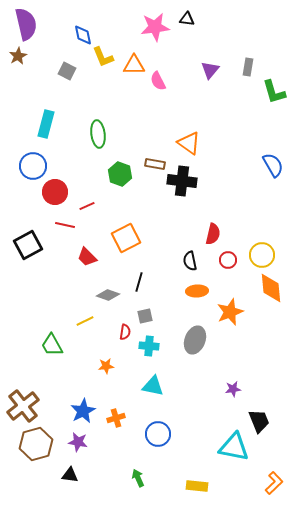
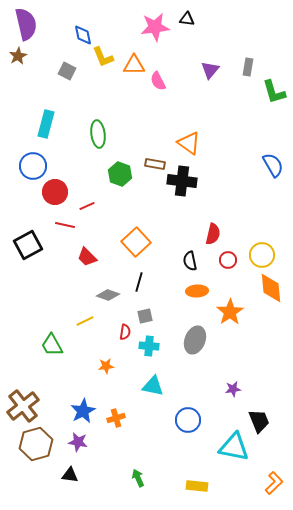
orange square at (126, 238): moved 10 px right, 4 px down; rotated 16 degrees counterclockwise
orange star at (230, 312): rotated 12 degrees counterclockwise
blue circle at (158, 434): moved 30 px right, 14 px up
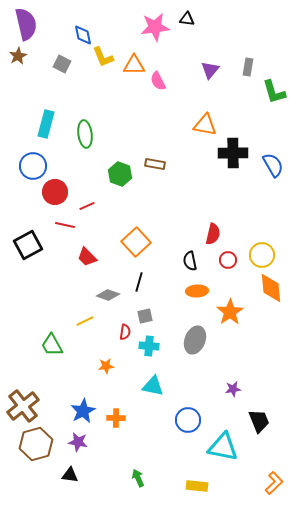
gray square at (67, 71): moved 5 px left, 7 px up
green ellipse at (98, 134): moved 13 px left
orange triangle at (189, 143): moved 16 px right, 18 px up; rotated 25 degrees counterclockwise
black cross at (182, 181): moved 51 px right, 28 px up; rotated 8 degrees counterclockwise
orange cross at (116, 418): rotated 18 degrees clockwise
cyan triangle at (234, 447): moved 11 px left
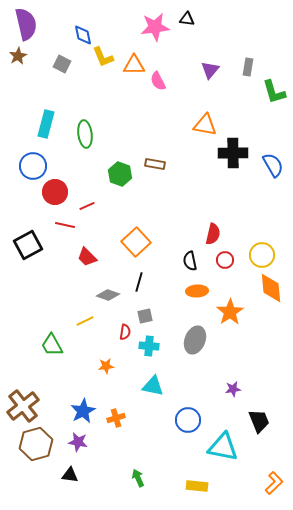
red circle at (228, 260): moved 3 px left
orange cross at (116, 418): rotated 18 degrees counterclockwise
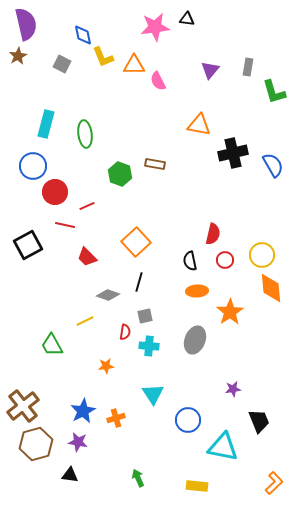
orange triangle at (205, 125): moved 6 px left
black cross at (233, 153): rotated 12 degrees counterclockwise
cyan triangle at (153, 386): moved 8 px down; rotated 45 degrees clockwise
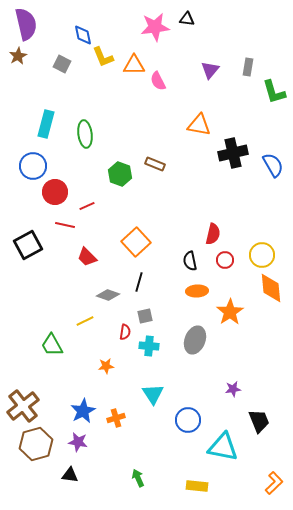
brown rectangle at (155, 164): rotated 12 degrees clockwise
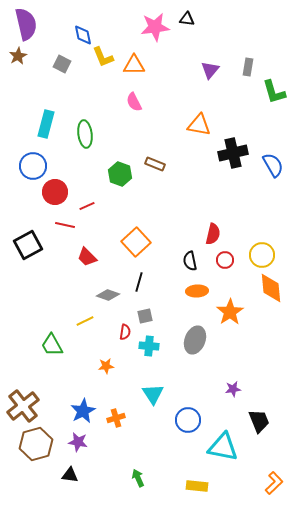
pink semicircle at (158, 81): moved 24 px left, 21 px down
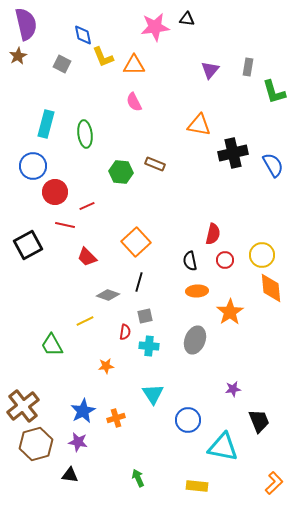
green hexagon at (120, 174): moved 1 px right, 2 px up; rotated 15 degrees counterclockwise
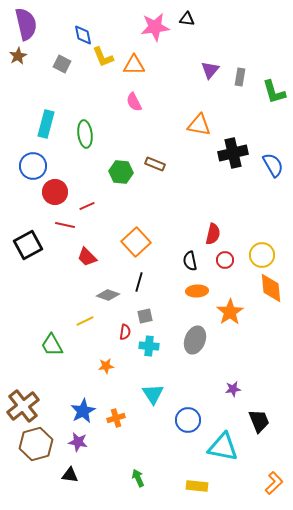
gray rectangle at (248, 67): moved 8 px left, 10 px down
